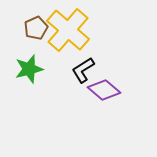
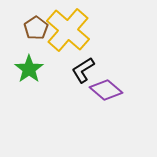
brown pentagon: rotated 10 degrees counterclockwise
green star: rotated 20 degrees counterclockwise
purple diamond: moved 2 px right
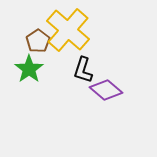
brown pentagon: moved 2 px right, 13 px down
black L-shape: rotated 40 degrees counterclockwise
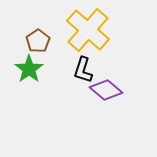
yellow cross: moved 20 px right
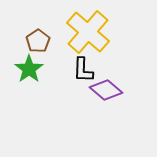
yellow cross: moved 2 px down
black L-shape: rotated 16 degrees counterclockwise
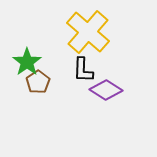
brown pentagon: moved 41 px down
green star: moved 2 px left, 7 px up
purple diamond: rotated 8 degrees counterclockwise
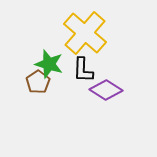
yellow cross: moved 3 px left, 1 px down
green star: moved 22 px right, 2 px down; rotated 20 degrees counterclockwise
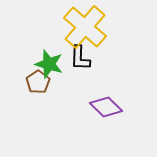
yellow cross: moved 6 px up
black L-shape: moved 3 px left, 12 px up
purple diamond: moved 17 px down; rotated 12 degrees clockwise
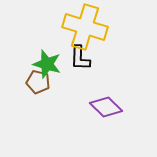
yellow cross: rotated 24 degrees counterclockwise
green star: moved 2 px left
brown pentagon: rotated 25 degrees counterclockwise
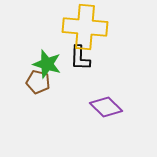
yellow cross: rotated 12 degrees counterclockwise
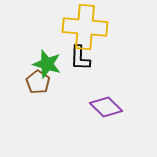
brown pentagon: rotated 20 degrees clockwise
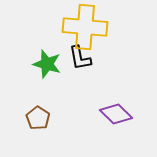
black L-shape: rotated 12 degrees counterclockwise
brown pentagon: moved 36 px down
purple diamond: moved 10 px right, 7 px down
